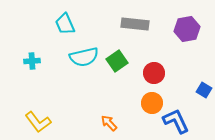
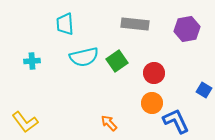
cyan trapezoid: rotated 20 degrees clockwise
yellow L-shape: moved 13 px left
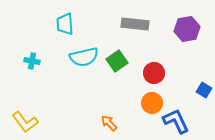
cyan cross: rotated 14 degrees clockwise
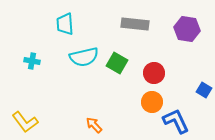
purple hexagon: rotated 20 degrees clockwise
green square: moved 2 px down; rotated 25 degrees counterclockwise
orange circle: moved 1 px up
orange arrow: moved 15 px left, 2 px down
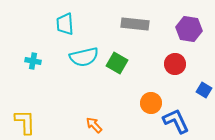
purple hexagon: moved 2 px right
cyan cross: moved 1 px right
red circle: moved 21 px right, 9 px up
orange circle: moved 1 px left, 1 px down
yellow L-shape: rotated 144 degrees counterclockwise
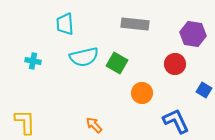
purple hexagon: moved 4 px right, 5 px down
orange circle: moved 9 px left, 10 px up
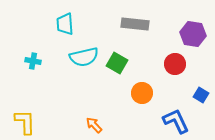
blue square: moved 3 px left, 5 px down
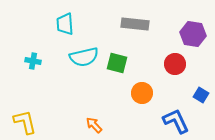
green square: rotated 15 degrees counterclockwise
yellow L-shape: rotated 12 degrees counterclockwise
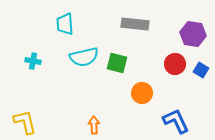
blue square: moved 25 px up
orange arrow: rotated 42 degrees clockwise
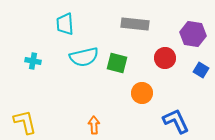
red circle: moved 10 px left, 6 px up
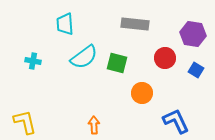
cyan semicircle: rotated 24 degrees counterclockwise
blue square: moved 5 px left
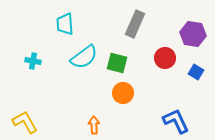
gray rectangle: rotated 72 degrees counterclockwise
blue square: moved 2 px down
orange circle: moved 19 px left
yellow L-shape: rotated 16 degrees counterclockwise
